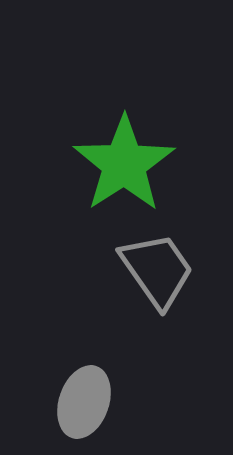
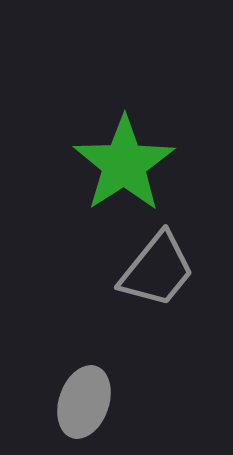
gray trapezoid: rotated 74 degrees clockwise
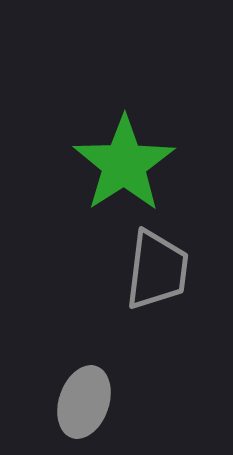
gray trapezoid: rotated 32 degrees counterclockwise
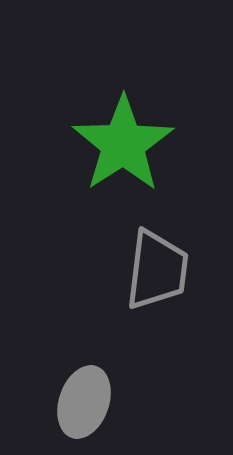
green star: moved 1 px left, 20 px up
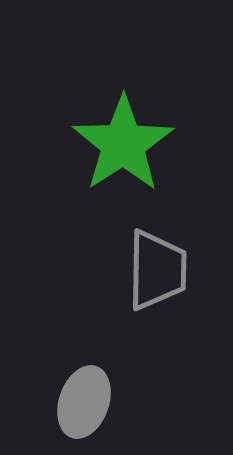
gray trapezoid: rotated 6 degrees counterclockwise
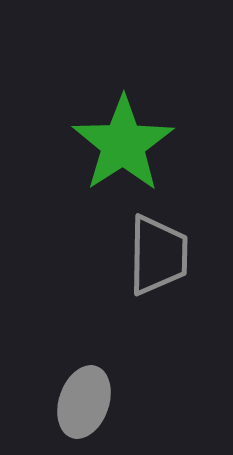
gray trapezoid: moved 1 px right, 15 px up
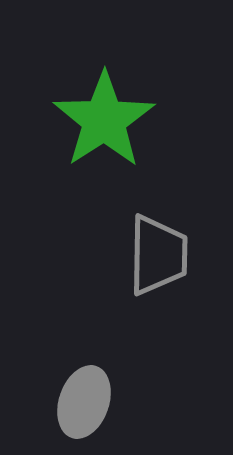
green star: moved 19 px left, 24 px up
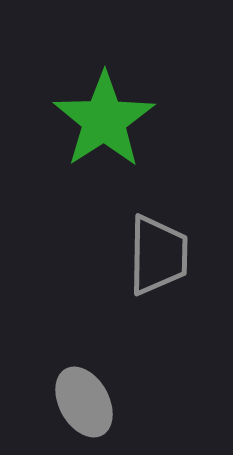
gray ellipse: rotated 48 degrees counterclockwise
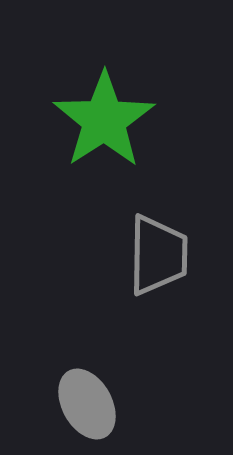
gray ellipse: moved 3 px right, 2 px down
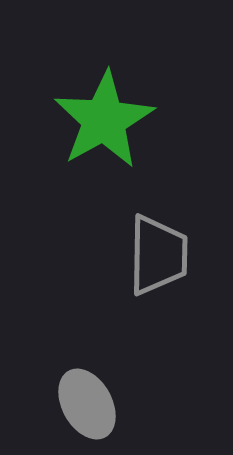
green star: rotated 4 degrees clockwise
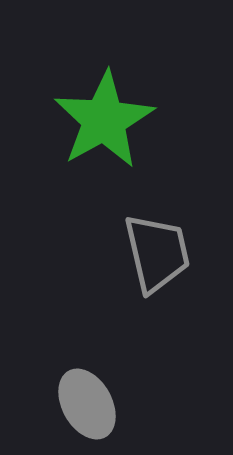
gray trapezoid: moved 1 px left, 2 px up; rotated 14 degrees counterclockwise
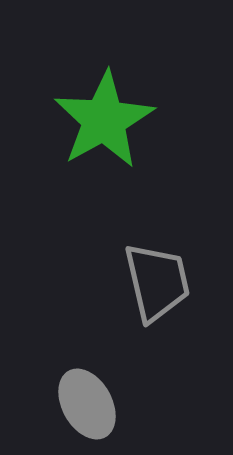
gray trapezoid: moved 29 px down
